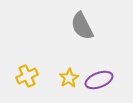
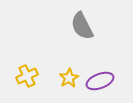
purple ellipse: moved 1 px right, 1 px down
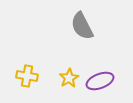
yellow cross: rotated 35 degrees clockwise
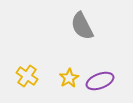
yellow cross: rotated 25 degrees clockwise
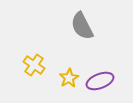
yellow cross: moved 7 px right, 11 px up
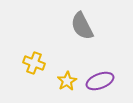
yellow cross: moved 2 px up; rotated 15 degrees counterclockwise
yellow star: moved 2 px left, 3 px down
